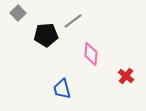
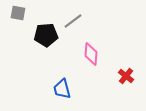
gray square: rotated 35 degrees counterclockwise
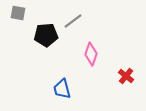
pink diamond: rotated 15 degrees clockwise
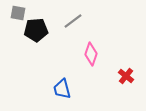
black pentagon: moved 10 px left, 5 px up
